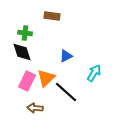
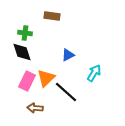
blue triangle: moved 2 px right, 1 px up
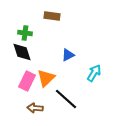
black line: moved 7 px down
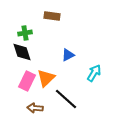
green cross: rotated 16 degrees counterclockwise
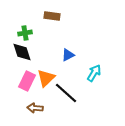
black line: moved 6 px up
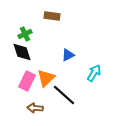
green cross: moved 1 px down; rotated 16 degrees counterclockwise
black line: moved 2 px left, 2 px down
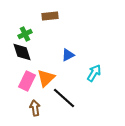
brown rectangle: moved 2 px left; rotated 14 degrees counterclockwise
black line: moved 3 px down
brown arrow: rotated 77 degrees clockwise
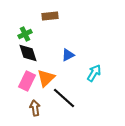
black diamond: moved 6 px right, 1 px down
